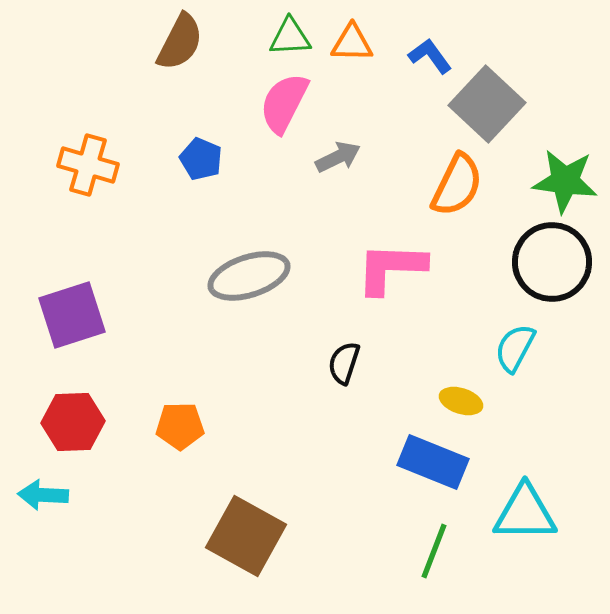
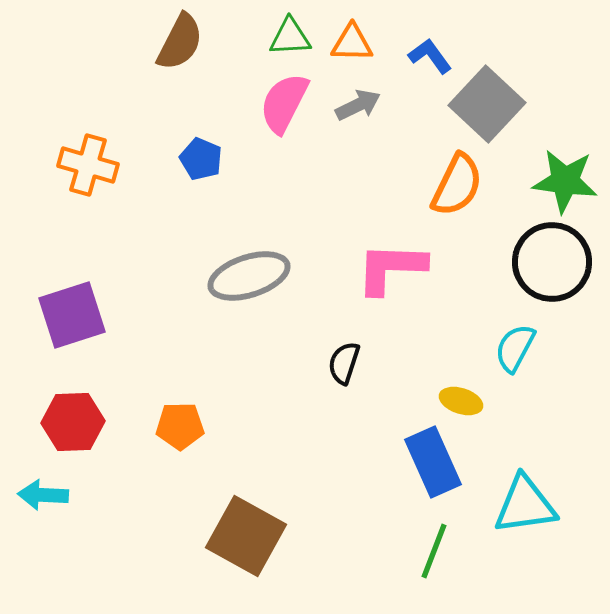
gray arrow: moved 20 px right, 52 px up
blue rectangle: rotated 44 degrees clockwise
cyan triangle: moved 8 px up; rotated 8 degrees counterclockwise
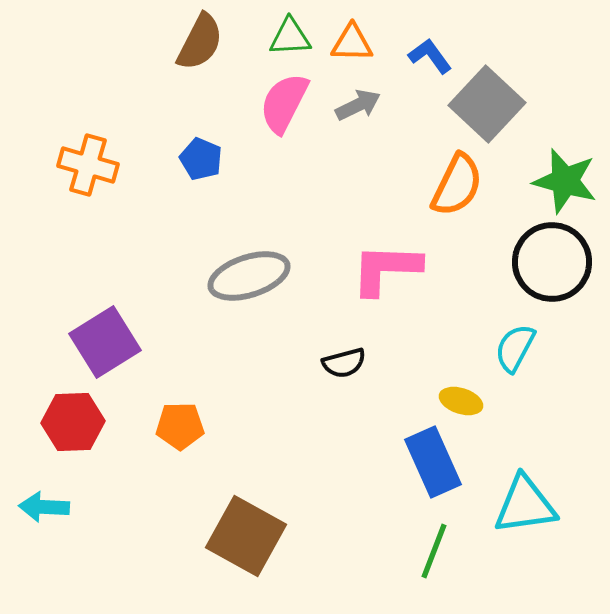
brown semicircle: moved 20 px right
green star: rotated 8 degrees clockwise
pink L-shape: moved 5 px left, 1 px down
purple square: moved 33 px right, 27 px down; rotated 14 degrees counterclockwise
black semicircle: rotated 123 degrees counterclockwise
cyan arrow: moved 1 px right, 12 px down
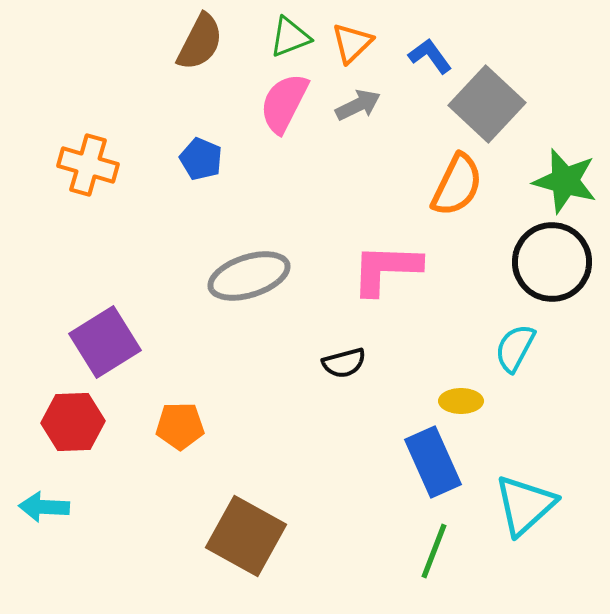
green triangle: rotated 18 degrees counterclockwise
orange triangle: rotated 45 degrees counterclockwise
yellow ellipse: rotated 18 degrees counterclockwise
cyan triangle: rotated 34 degrees counterclockwise
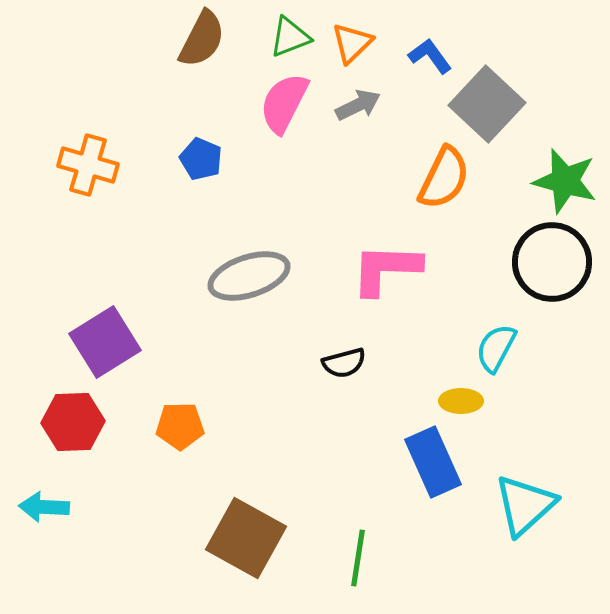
brown semicircle: moved 2 px right, 3 px up
orange semicircle: moved 13 px left, 7 px up
cyan semicircle: moved 19 px left
brown square: moved 2 px down
green line: moved 76 px left, 7 px down; rotated 12 degrees counterclockwise
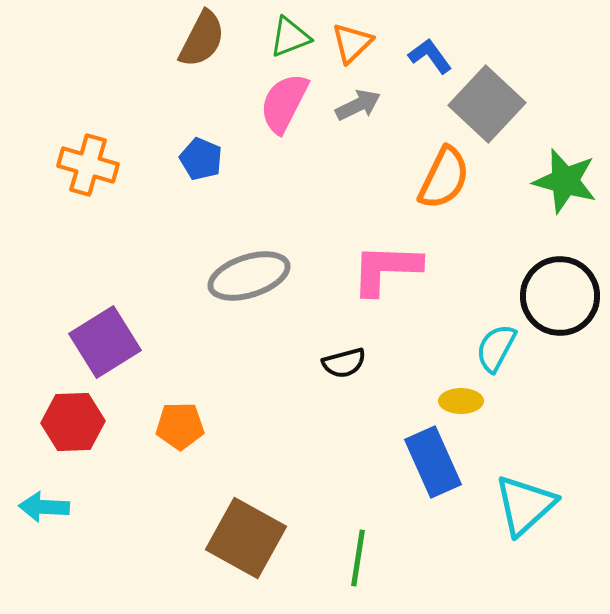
black circle: moved 8 px right, 34 px down
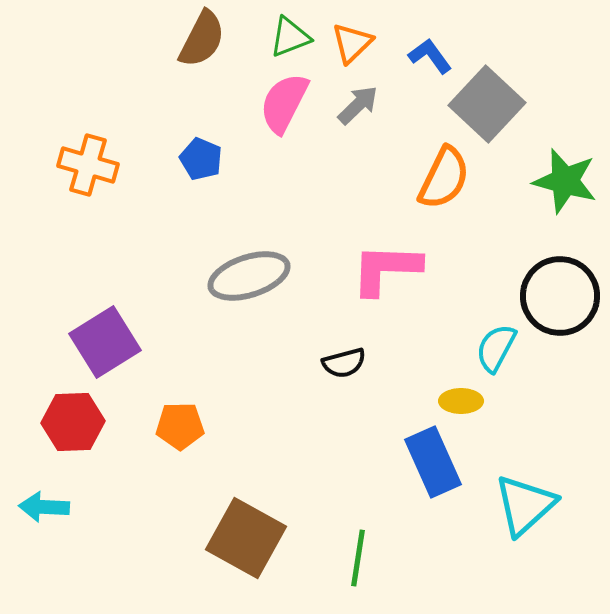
gray arrow: rotated 18 degrees counterclockwise
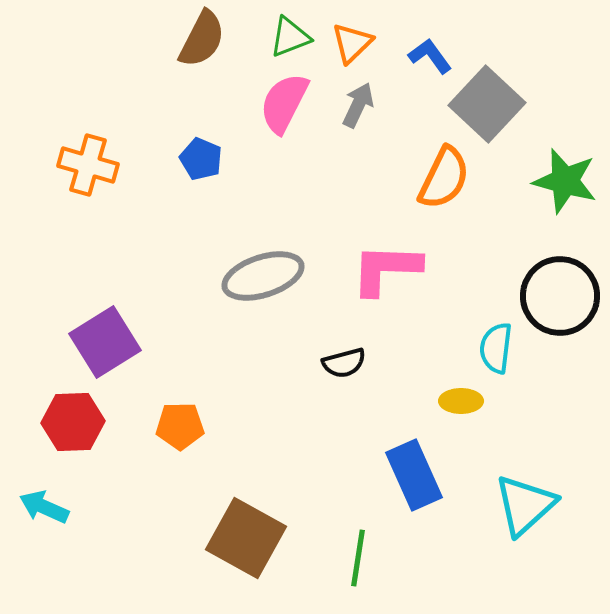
gray arrow: rotated 21 degrees counterclockwise
gray ellipse: moved 14 px right
cyan semicircle: rotated 21 degrees counterclockwise
blue rectangle: moved 19 px left, 13 px down
cyan arrow: rotated 21 degrees clockwise
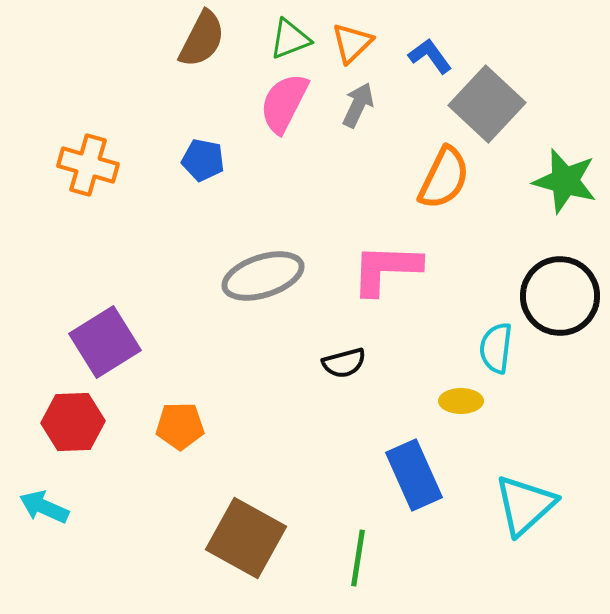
green triangle: moved 2 px down
blue pentagon: moved 2 px right, 1 px down; rotated 12 degrees counterclockwise
